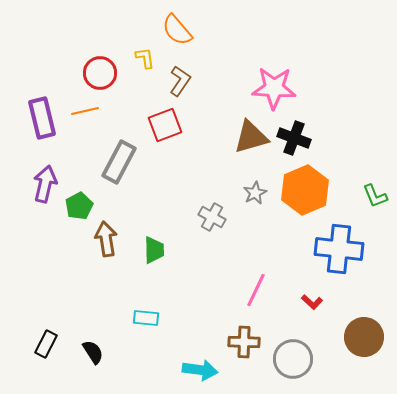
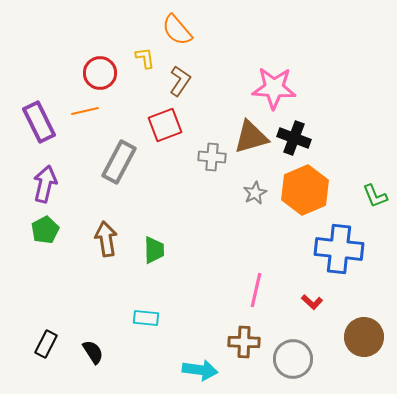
purple rectangle: moved 3 px left, 4 px down; rotated 12 degrees counterclockwise
green pentagon: moved 34 px left, 24 px down
gray cross: moved 60 px up; rotated 24 degrees counterclockwise
pink line: rotated 12 degrees counterclockwise
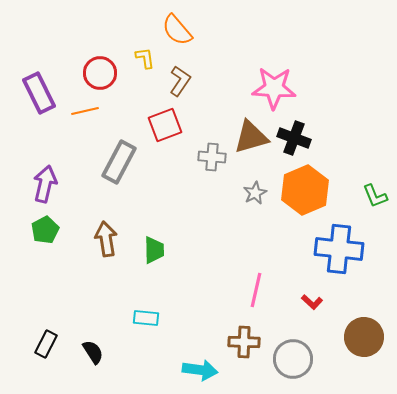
purple rectangle: moved 29 px up
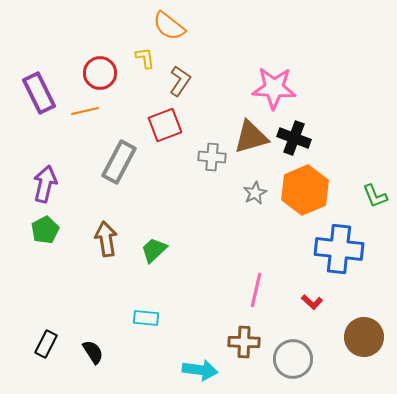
orange semicircle: moved 8 px left, 4 px up; rotated 12 degrees counterclockwise
green trapezoid: rotated 132 degrees counterclockwise
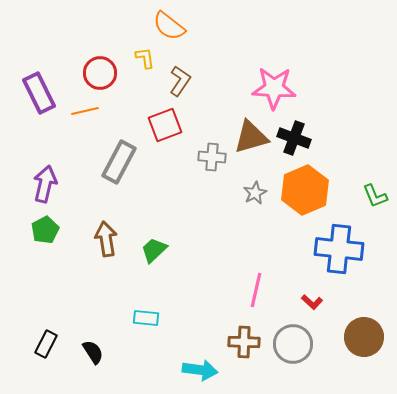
gray circle: moved 15 px up
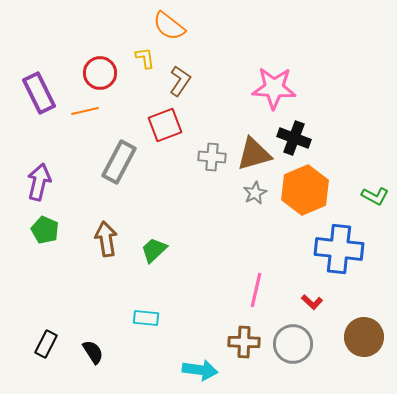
brown triangle: moved 3 px right, 17 px down
purple arrow: moved 6 px left, 2 px up
green L-shape: rotated 40 degrees counterclockwise
green pentagon: rotated 20 degrees counterclockwise
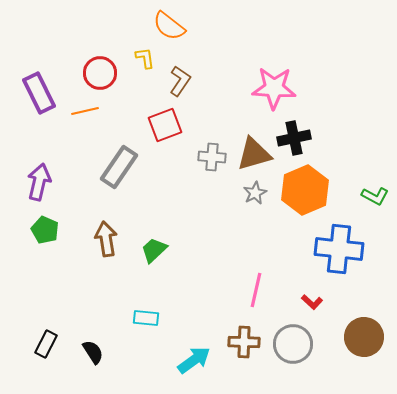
black cross: rotated 32 degrees counterclockwise
gray rectangle: moved 5 px down; rotated 6 degrees clockwise
cyan arrow: moved 6 px left, 10 px up; rotated 44 degrees counterclockwise
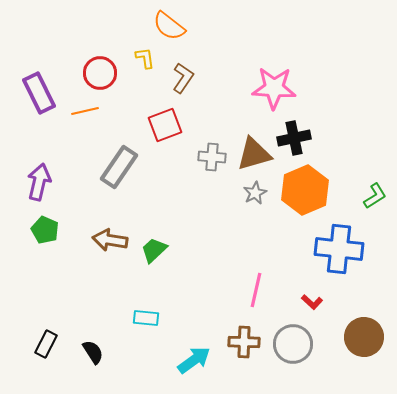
brown L-shape: moved 3 px right, 3 px up
green L-shape: rotated 60 degrees counterclockwise
brown arrow: moved 4 px right, 1 px down; rotated 72 degrees counterclockwise
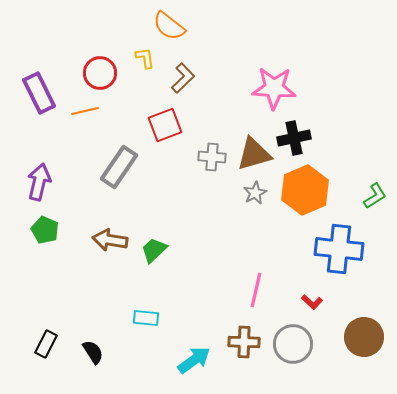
brown L-shape: rotated 12 degrees clockwise
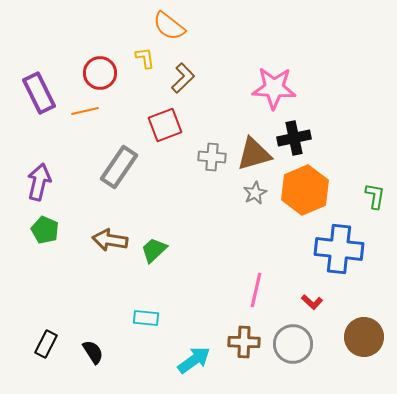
green L-shape: rotated 48 degrees counterclockwise
